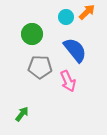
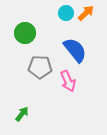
orange arrow: moved 1 px left, 1 px down
cyan circle: moved 4 px up
green circle: moved 7 px left, 1 px up
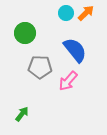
pink arrow: rotated 65 degrees clockwise
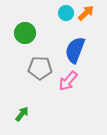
blue semicircle: rotated 120 degrees counterclockwise
gray pentagon: moved 1 px down
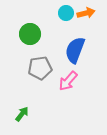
orange arrow: rotated 30 degrees clockwise
green circle: moved 5 px right, 1 px down
gray pentagon: rotated 10 degrees counterclockwise
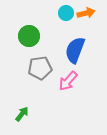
green circle: moved 1 px left, 2 px down
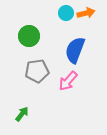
gray pentagon: moved 3 px left, 3 px down
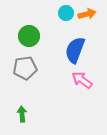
orange arrow: moved 1 px right, 1 px down
gray pentagon: moved 12 px left, 3 px up
pink arrow: moved 14 px right, 1 px up; rotated 85 degrees clockwise
green arrow: rotated 42 degrees counterclockwise
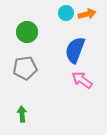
green circle: moved 2 px left, 4 px up
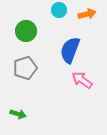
cyan circle: moved 7 px left, 3 px up
green circle: moved 1 px left, 1 px up
blue semicircle: moved 5 px left
gray pentagon: rotated 10 degrees counterclockwise
green arrow: moved 4 px left; rotated 112 degrees clockwise
